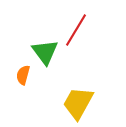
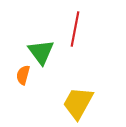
red line: moved 1 px left, 1 px up; rotated 20 degrees counterclockwise
green triangle: moved 4 px left
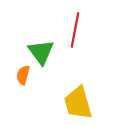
red line: moved 1 px down
yellow trapezoid: rotated 45 degrees counterclockwise
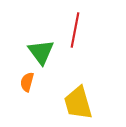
orange semicircle: moved 4 px right, 7 px down
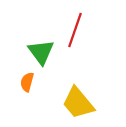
red line: rotated 8 degrees clockwise
yellow trapezoid: rotated 24 degrees counterclockwise
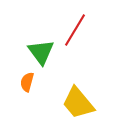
red line: rotated 12 degrees clockwise
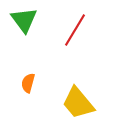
green triangle: moved 17 px left, 32 px up
orange semicircle: moved 1 px right, 1 px down
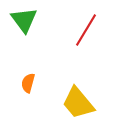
red line: moved 11 px right
